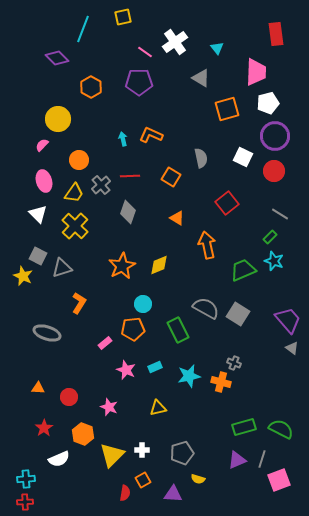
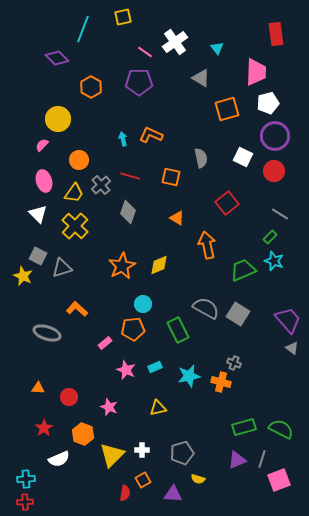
red line at (130, 176): rotated 18 degrees clockwise
orange square at (171, 177): rotated 18 degrees counterclockwise
orange L-shape at (79, 303): moved 2 px left, 6 px down; rotated 80 degrees counterclockwise
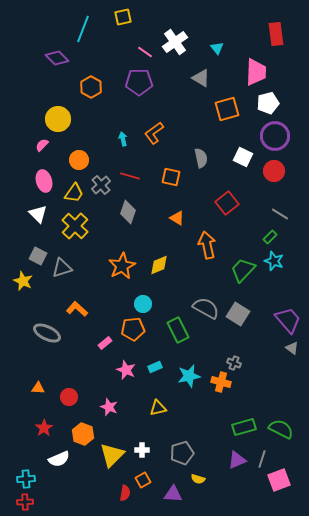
orange L-shape at (151, 135): moved 3 px right, 2 px up; rotated 60 degrees counterclockwise
green trapezoid at (243, 270): rotated 24 degrees counterclockwise
yellow star at (23, 276): moved 5 px down
gray ellipse at (47, 333): rotated 8 degrees clockwise
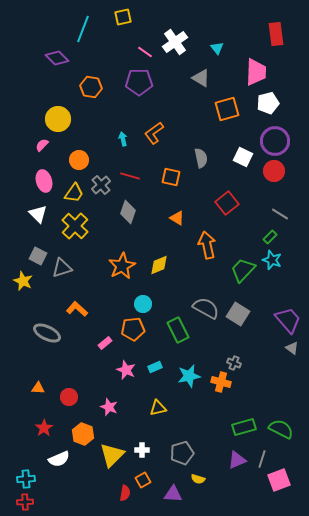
orange hexagon at (91, 87): rotated 20 degrees counterclockwise
purple circle at (275, 136): moved 5 px down
cyan star at (274, 261): moved 2 px left, 1 px up
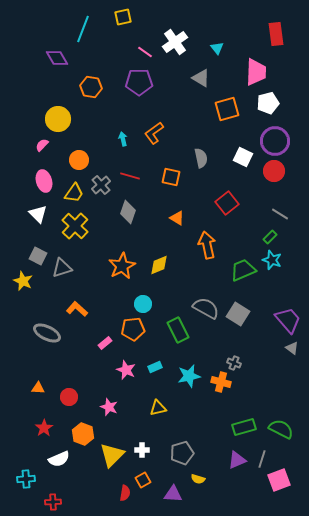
purple diamond at (57, 58): rotated 15 degrees clockwise
green trapezoid at (243, 270): rotated 24 degrees clockwise
red cross at (25, 502): moved 28 px right
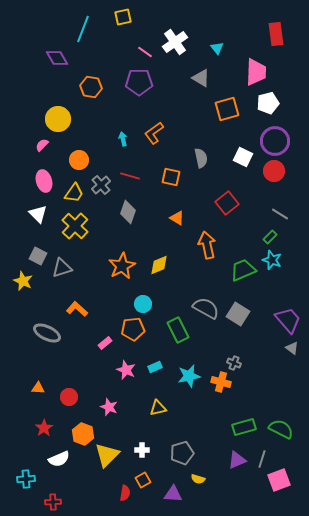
yellow triangle at (112, 455): moved 5 px left
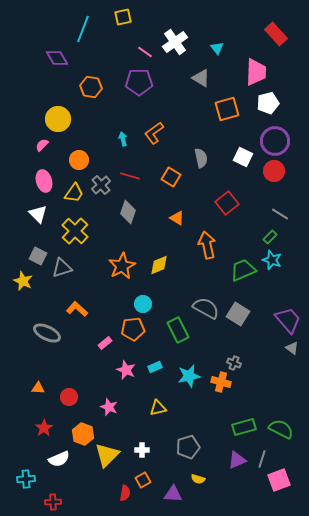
red rectangle at (276, 34): rotated 35 degrees counterclockwise
orange square at (171, 177): rotated 18 degrees clockwise
yellow cross at (75, 226): moved 5 px down
gray pentagon at (182, 453): moved 6 px right, 6 px up
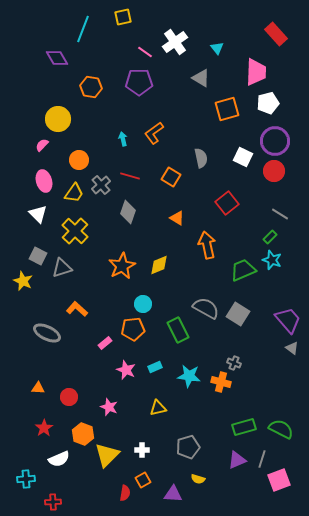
cyan star at (189, 376): rotated 20 degrees clockwise
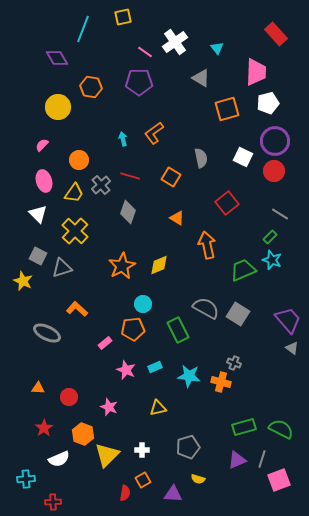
yellow circle at (58, 119): moved 12 px up
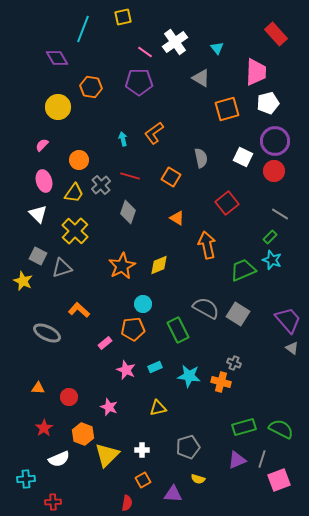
orange L-shape at (77, 309): moved 2 px right, 1 px down
red semicircle at (125, 493): moved 2 px right, 10 px down
